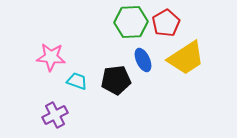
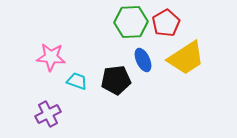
purple cross: moved 7 px left, 1 px up
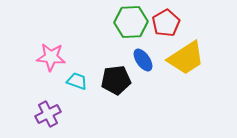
blue ellipse: rotated 10 degrees counterclockwise
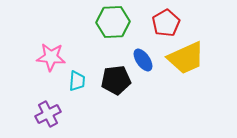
green hexagon: moved 18 px left
yellow trapezoid: rotated 9 degrees clockwise
cyan trapezoid: rotated 75 degrees clockwise
